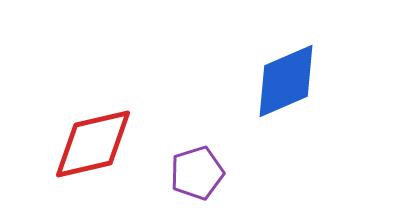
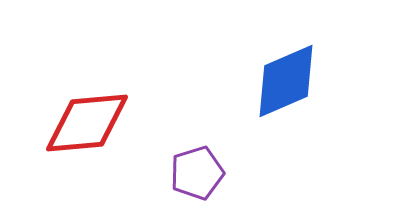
red diamond: moved 6 px left, 21 px up; rotated 8 degrees clockwise
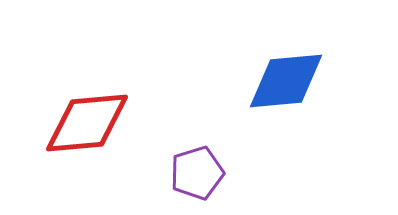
blue diamond: rotated 18 degrees clockwise
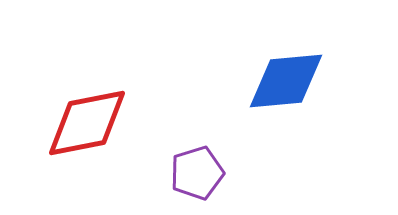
red diamond: rotated 6 degrees counterclockwise
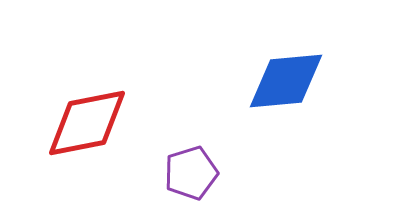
purple pentagon: moved 6 px left
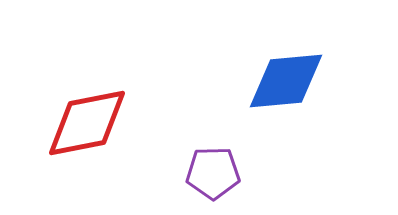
purple pentagon: moved 22 px right; rotated 16 degrees clockwise
